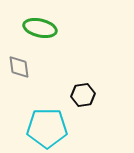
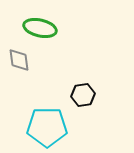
gray diamond: moved 7 px up
cyan pentagon: moved 1 px up
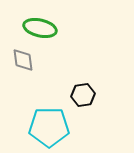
gray diamond: moved 4 px right
cyan pentagon: moved 2 px right
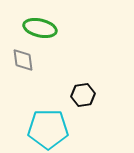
cyan pentagon: moved 1 px left, 2 px down
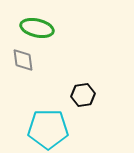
green ellipse: moved 3 px left
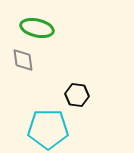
black hexagon: moved 6 px left; rotated 15 degrees clockwise
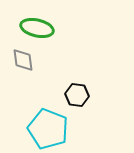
cyan pentagon: rotated 21 degrees clockwise
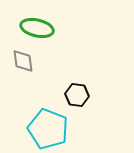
gray diamond: moved 1 px down
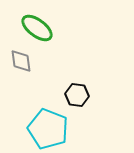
green ellipse: rotated 24 degrees clockwise
gray diamond: moved 2 px left
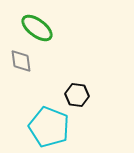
cyan pentagon: moved 1 px right, 2 px up
